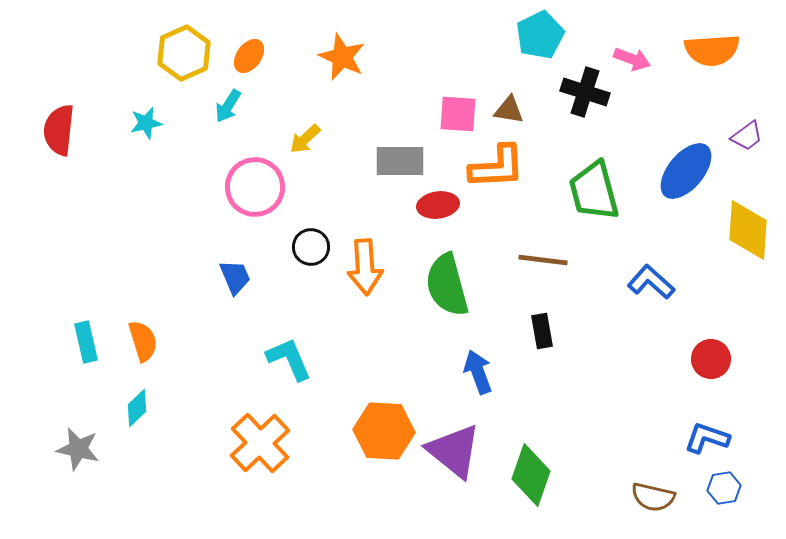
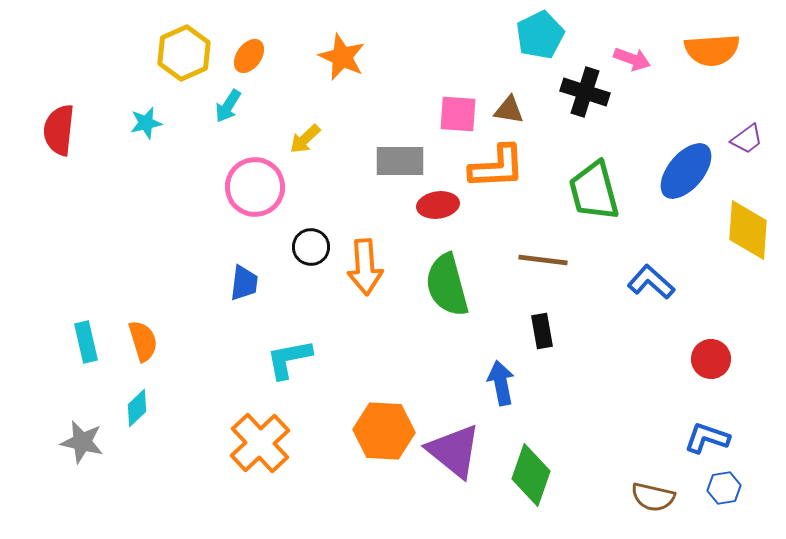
purple trapezoid at (747, 136): moved 3 px down
blue trapezoid at (235, 277): moved 9 px right, 6 px down; rotated 30 degrees clockwise
cyan L-shape at (289, 359): rotated 78 degrees counterclockwise
blue arrow at (478, 372): moved 23 px right, 11 px down; rotated 9 degrees clockwise
gray star at (78, 449): moved 4 px right, 7 px up
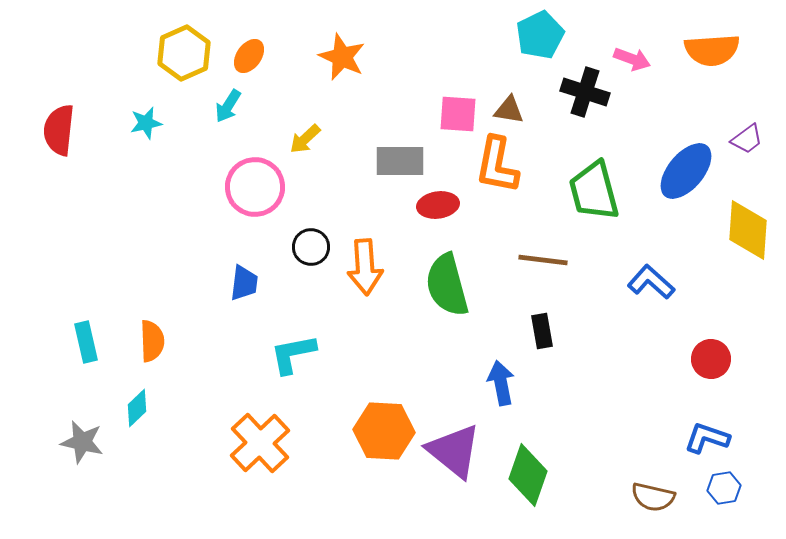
orange L-shape at (497, 167): moved 2 px up; rotated 104 degrees clockwise
orange semicircle at (143, 341): moved 9 px right; rotated 15 degrees clockwise
cyan L-shape at (289, 359): moved 4 px right, 5 px up
green diamond at (531, 475): moved 3 px left
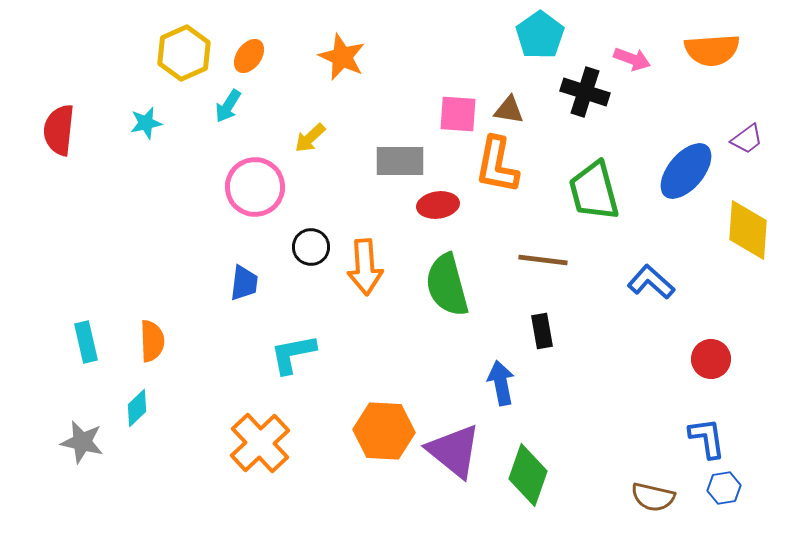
cyan pentagon at (540, 35): rotated 9 degrees counterclockwise
yellow arrow at (305, 139): moved 5 px right, 1 px up
blue L-shape at (707, 438): rotated 63 degrees clockwise
